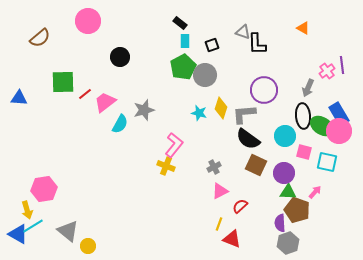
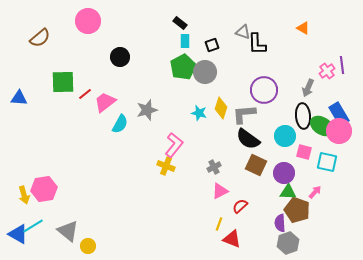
gray circle at (205, 75): moved 3 px up
gray star at (144, 110): moved 3 px right
yellow arrow at (27, 210): moved 3 px left, 15 px up
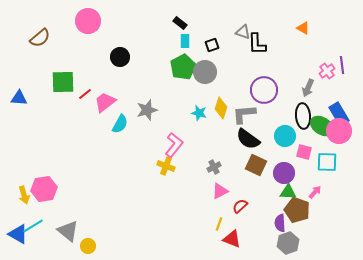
cyan square at (327, 162): rotated 10 degrees counterclockwise
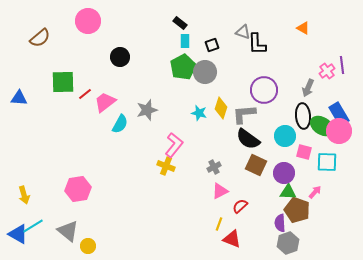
pink hexagon at (44, 189): moved 34 px right
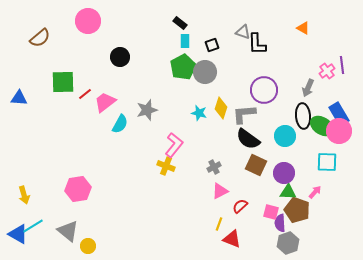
pink square at (304, 152): moved 33 px left, 60 px down
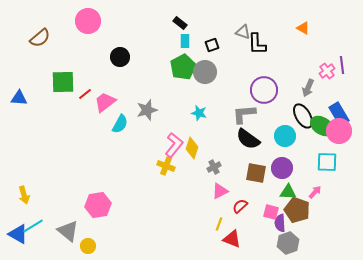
yellow diamond at (221, 108): moved 29 px left, 40 px down
black ellipse at (303, 116): rotated 25 degrees counterclockwise
brown square at (256, 165): moved 8 px down; rotated 15 degrees counterclockwise
purple circle at (284, 173): moved 2 px left, 5 px up
pink hexagon at (78, 189): moved 20 px right, 16 px down
